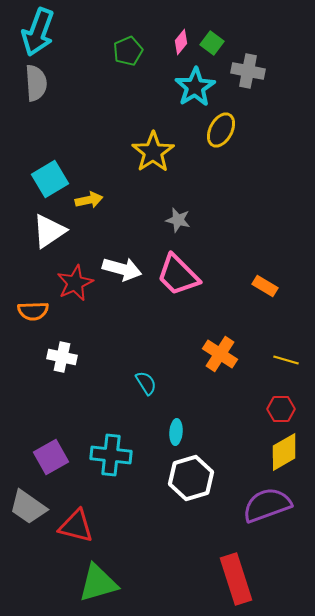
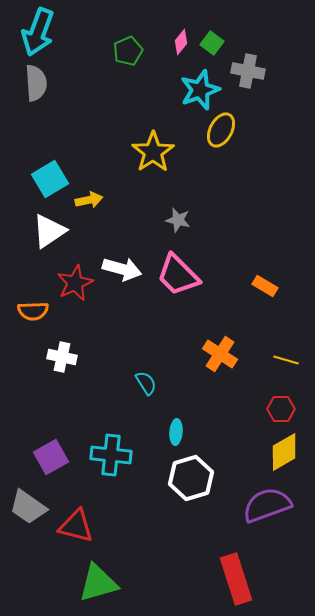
cyan star: moved 5 px right, 3 px down; rotated 12 degrees clockwise
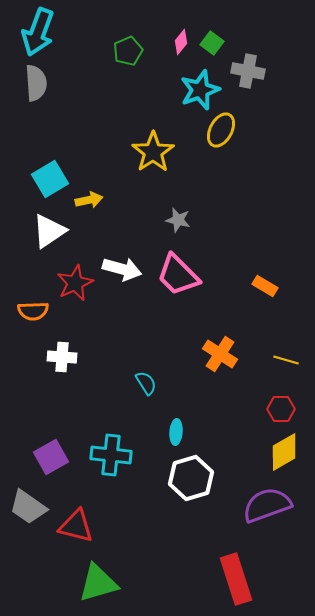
white cross: rotated 8 degrees counterclockwise
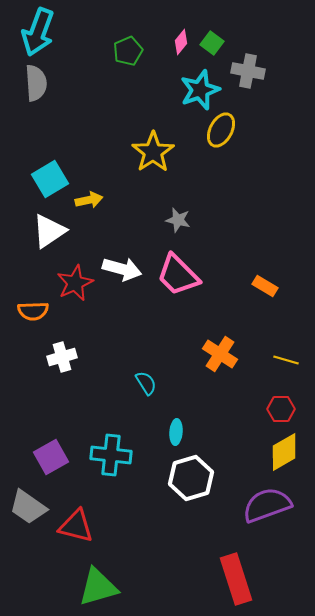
white cross: rotated 20 degrees counterclockwise
green triangle: moved 4 px down
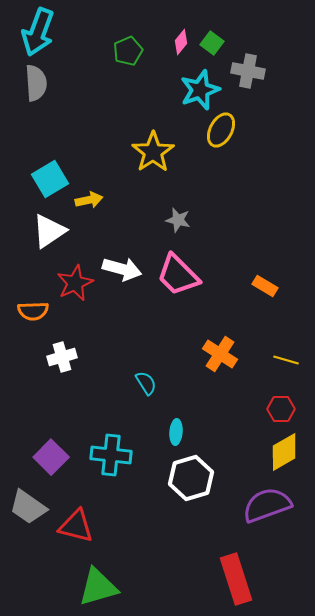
purple square: rotated 16 degrees counterclockwise
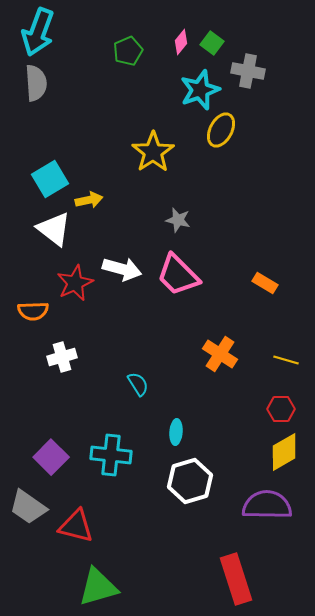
white triangle: moved 5 px right, 2 px up; rotated 48 degrees counterclockwise
orange rectangle: moved 3 px up
cyan semicircle: moved 8 px left, 1 px down
white hexagon: moved 1 px left, 3 px down
purple semicircle: rotated 21 degrees clockwise
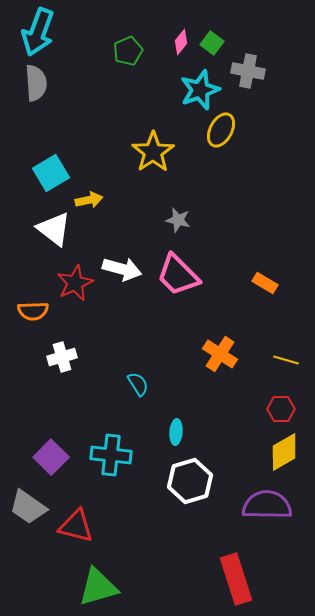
cyan square: moved 1 px right, 6 px up
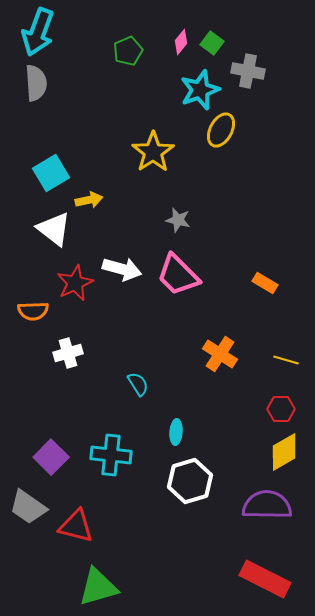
white cross: moved 6 px right, 4 px up
red rectangle: moved 29 px right; rotated 45 degrees counterclockwise
